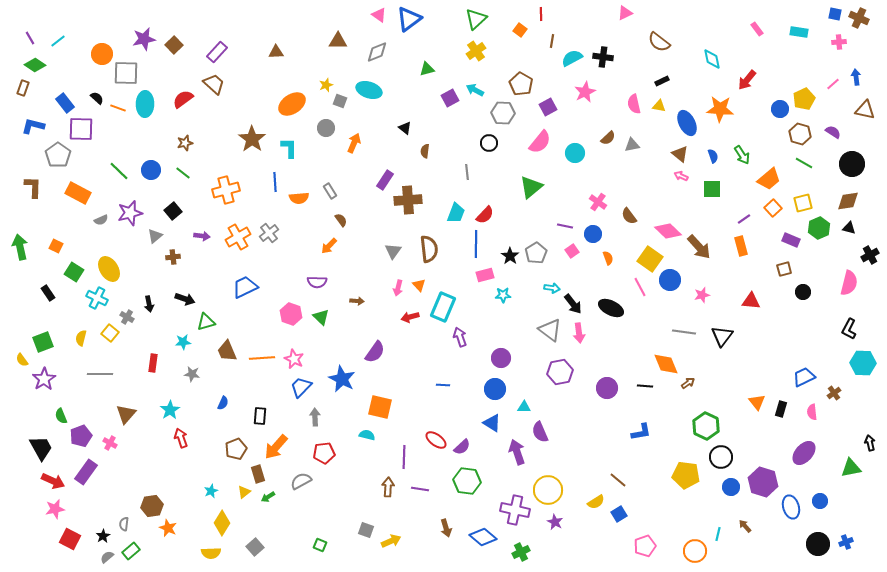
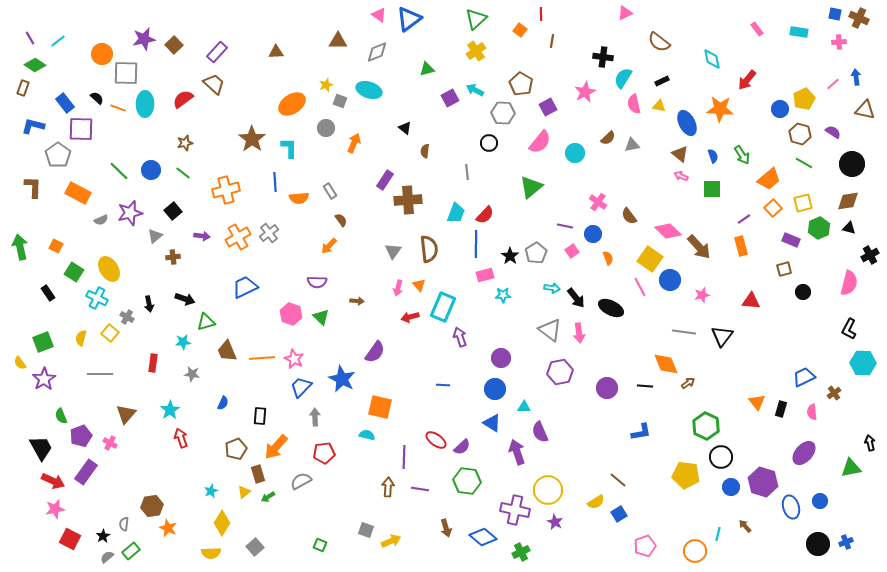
cyan semicircle at (572, 58): moved 51 px right, 20 px down; rotated 30 degrees counterclockwise
black arrow at (573, 304): moved 3 px right, 6 px up
yellow semicircle at (22, 360): moved 2 px left, 3 px down
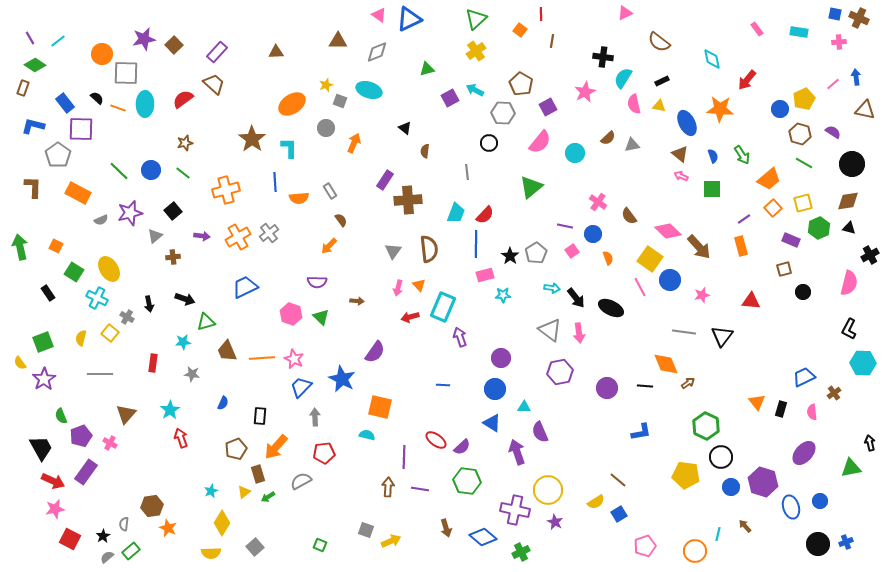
blue triangle at (409, 19): rotated 12 degrees clockwise
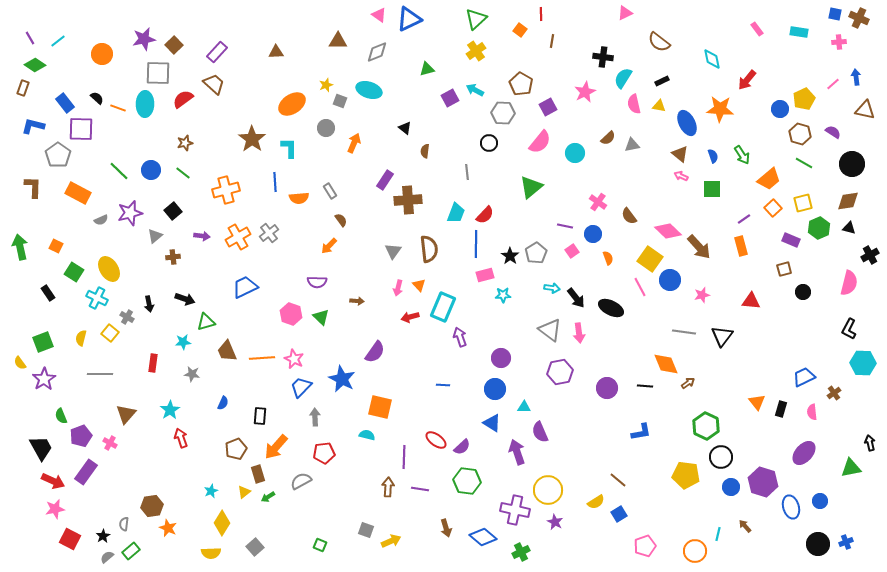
gray square at (126, 73): moved 32 px right
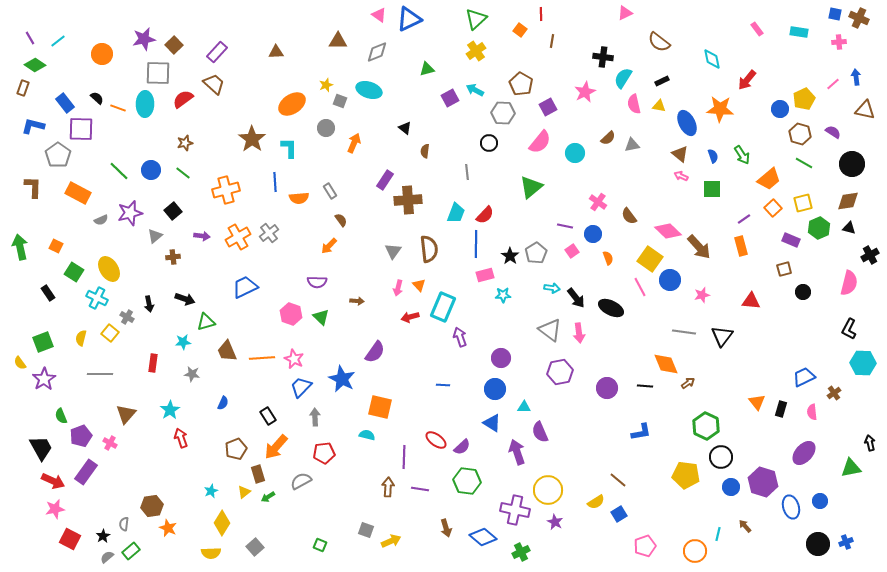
black rectangle at (260, 416): moved 8 px right; rotated 36 degrees counterclockwise
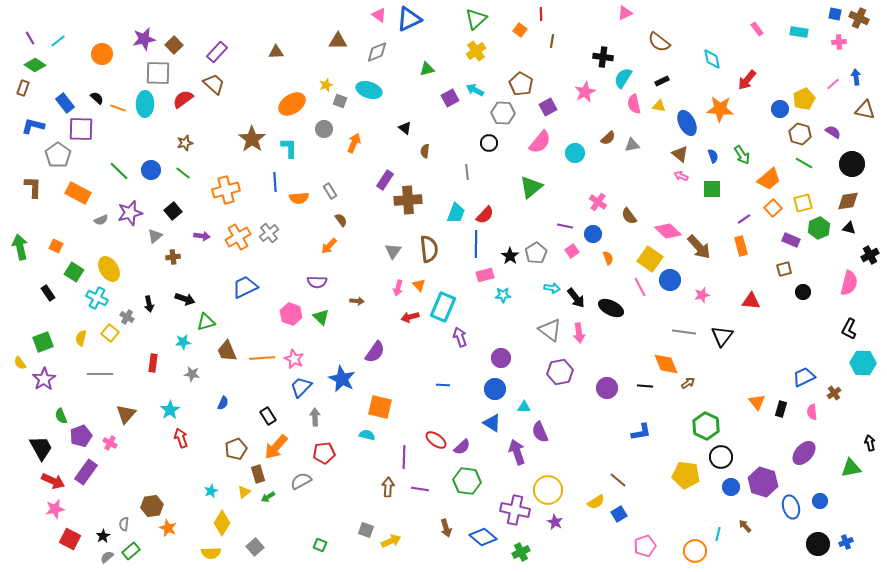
gray circle at (326, 128): moved 2 px left, 1 px down
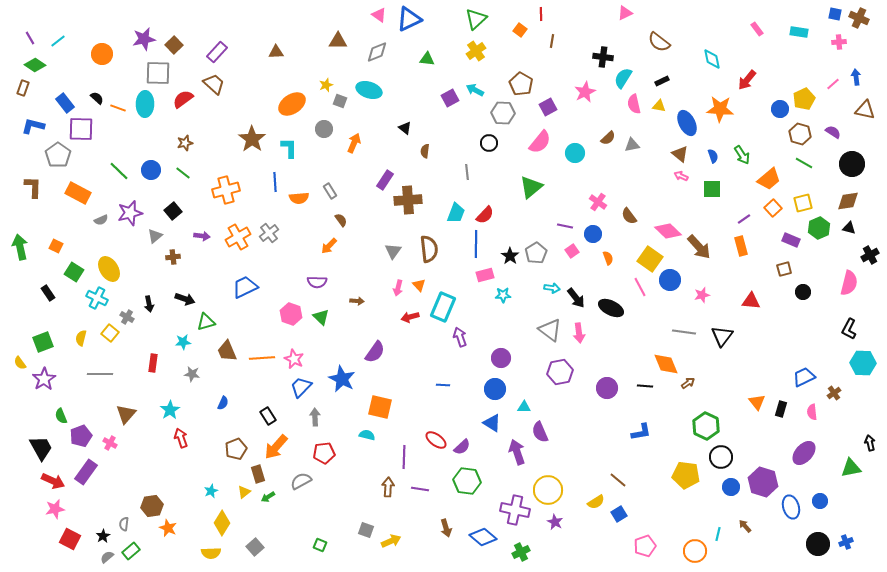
green triangle at (427, 69): moved 10 px up; rotated 21 degrees clockwise
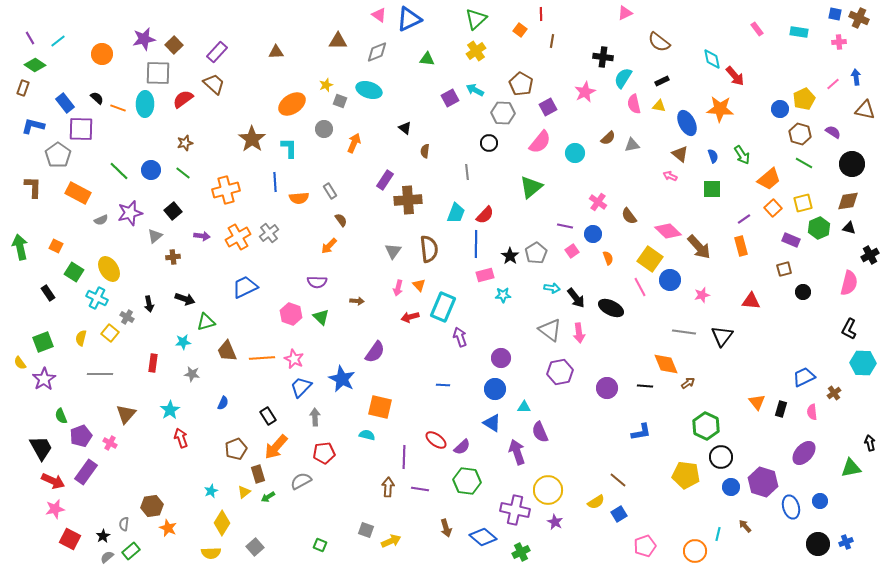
red arrow at (747, 80): moved 12 px left, 4 px up; rotated 80 degrees counterclockwise
pink arrow at (681, 176): moved 11 px left
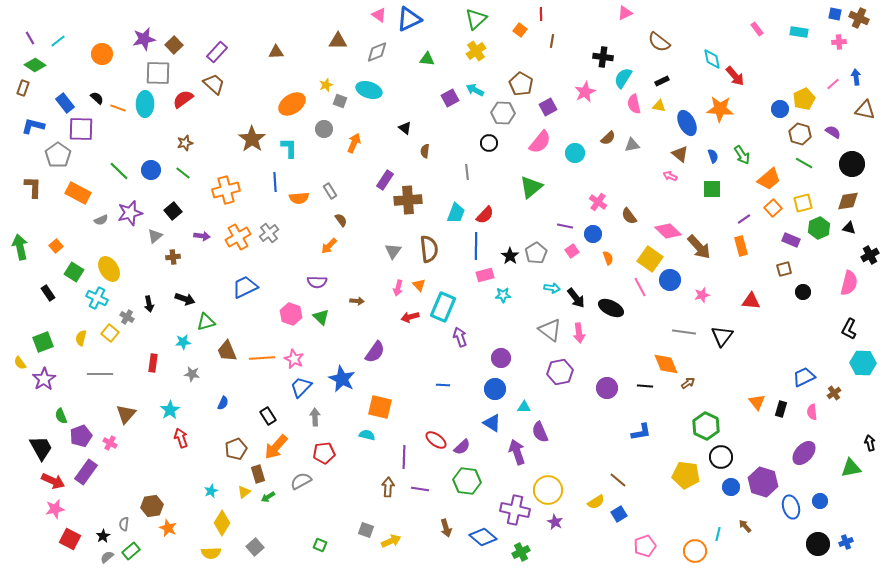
blue line at (476, 244): moved 2 px down
orange square at (56, 246): rotated 24 degrees clockwise
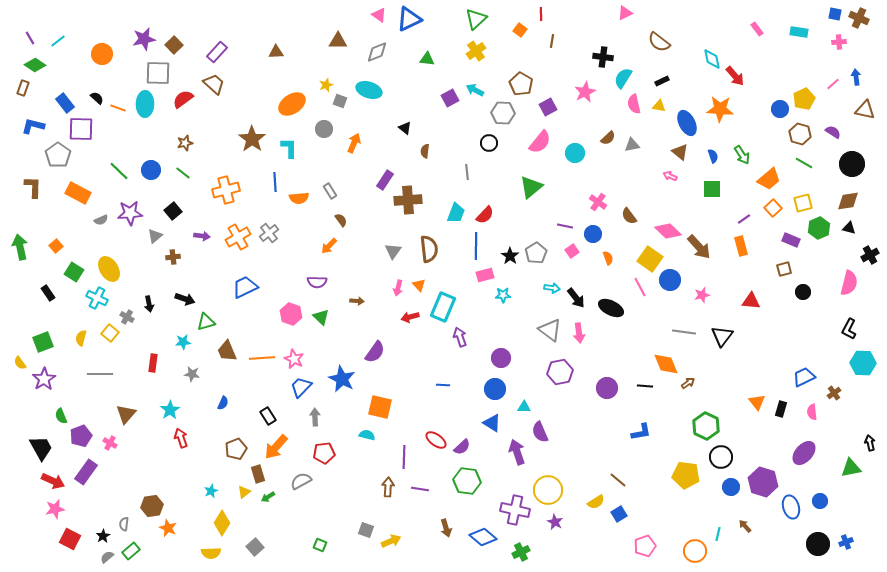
brown triangle at (680, 154): moved 2 px up
purple star at (130, 213): rotated 10 degrees clockwise
